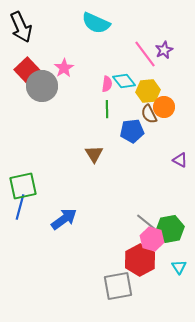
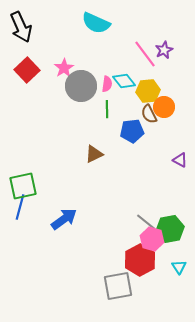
gray circle: moved 39 px right
brown triangle: rotated 36 degrees clockwise
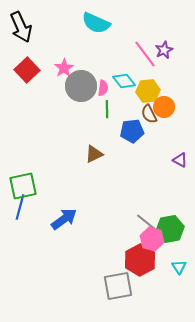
pink semicircle: moved 4 px left, 4 px down
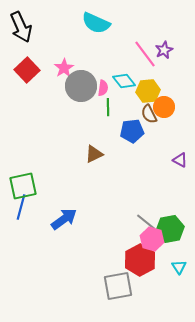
green line: moved 1 px right, 2 px up
blue line: moved 1 px right
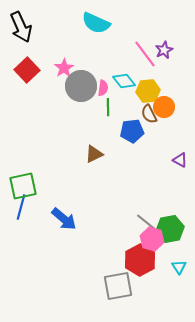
blue arrow: rotated 76 degrees clockwise
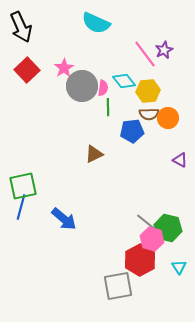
gray circle: moved 1 px right
orange circle: moved 4 px right, 11 px down
brown semicircle: rotated 66 degrees counterclockwise
green hexagon: moved 2 px left, 1 px up; rotated 24 degrees clockwise
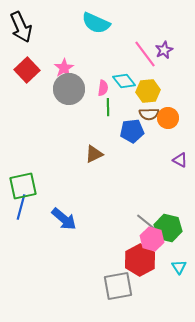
gray circle: moved 13 px left, 3 px down
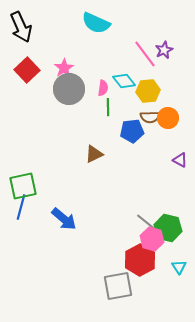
brown semicircle: moved 1 px right, 3 px down
